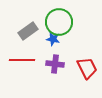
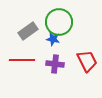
red trapezoid: moved 7 px up
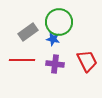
gray rectangle: moved 1 px down
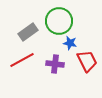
green circle: moved 1 px up
blue star: moved 17 px right, 4 px down
red line: rotated 30 degrees counterclockwise
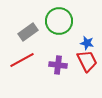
blue star: moved 17 px right
purple cross: moved 3 px right, 1 px down
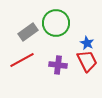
green circle: moved 3 px left, 2 px down
blue star: rotated 16 degrees clockwise
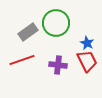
red line: rotated 10 degrees clockwise
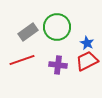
green circle: moved 1 px right, 4 px down
red trapezoid: rotated 90 degrees counterclockwise
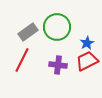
blue star: rotated 16 degrees clockwise
red line: rotated 45 degrees counterclockwise
